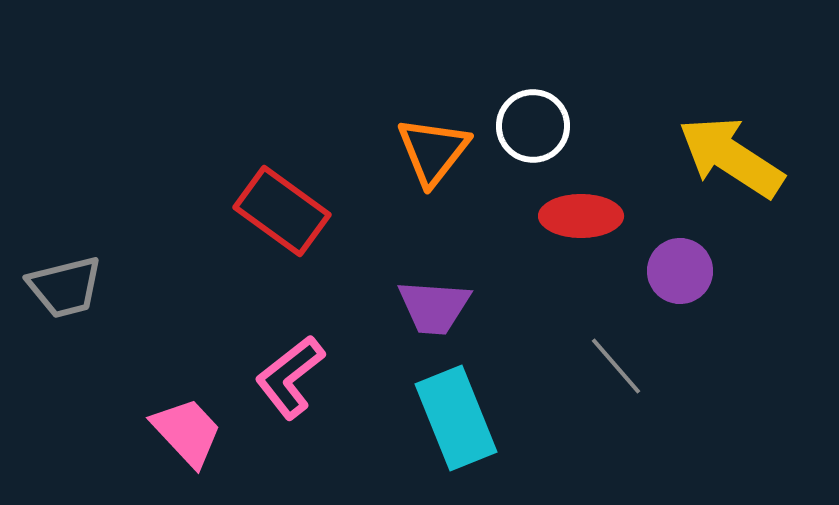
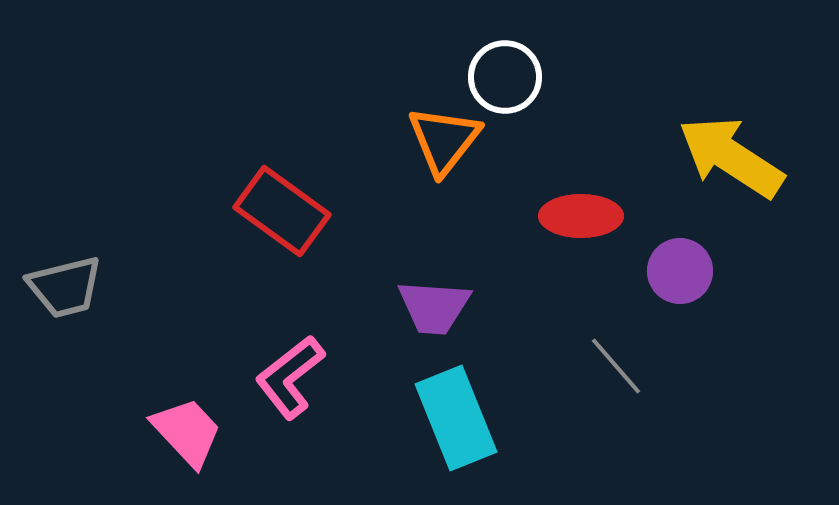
white circle: moved 28 px left, 49 px up
orange triangle: moved 11 px right, 11 px up
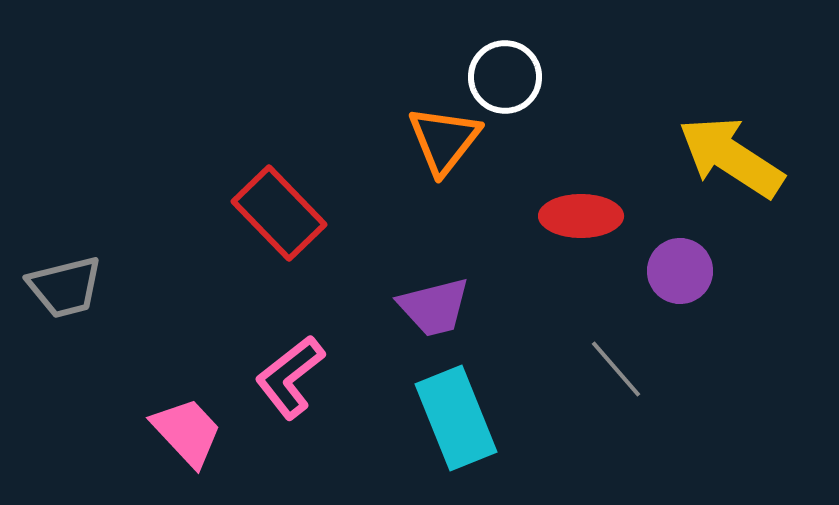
red rectangle: moved 3 px left, 2 px down; rotated 10 degrees clockwise
purple trapezoid: rotated 18 degrees counterclockwise
gray line: moved 3 px down
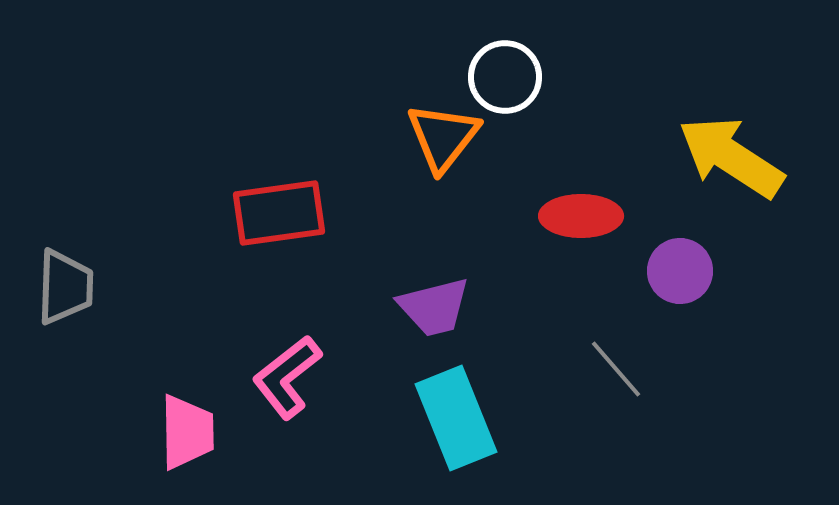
orange triangle: moved 1 px left, 3 px up
red rectangle: rotated 54 degrees counterclockwise
gray trapezoid: rotated 74 degrees counterclockwise
pink L-shape: moved 3 px left
pink trapezoid: rotated 42 degrees clockwise
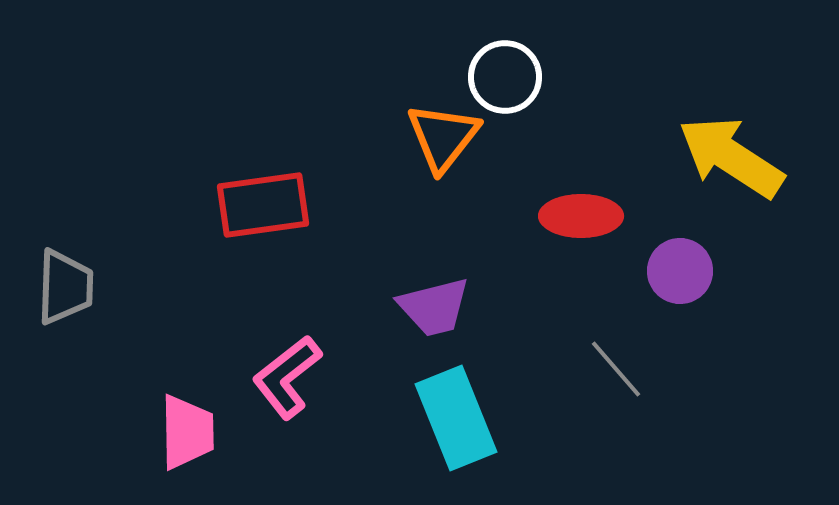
red rectangle: moved 16 px left, 8 px up
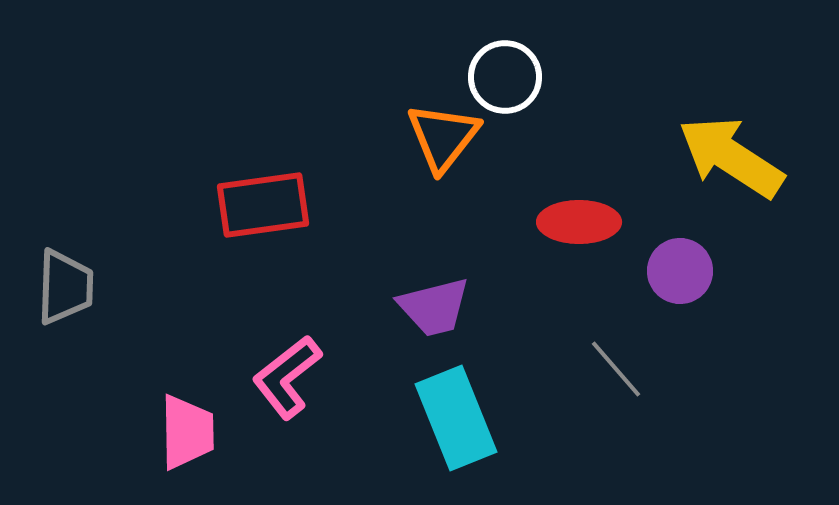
red ellipse: moved 2 px left, 6 px down
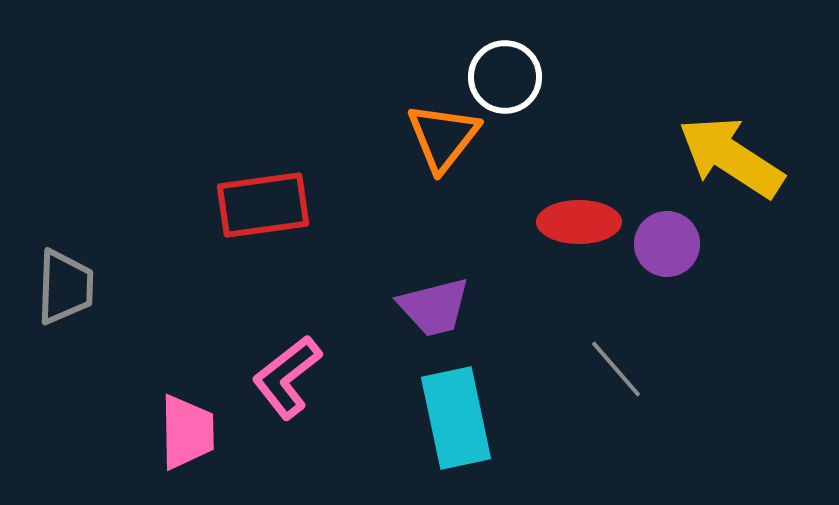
purple circle: moved 13 px left, 27 px up
cyan rectangle: rotated 10 degrees clockwise
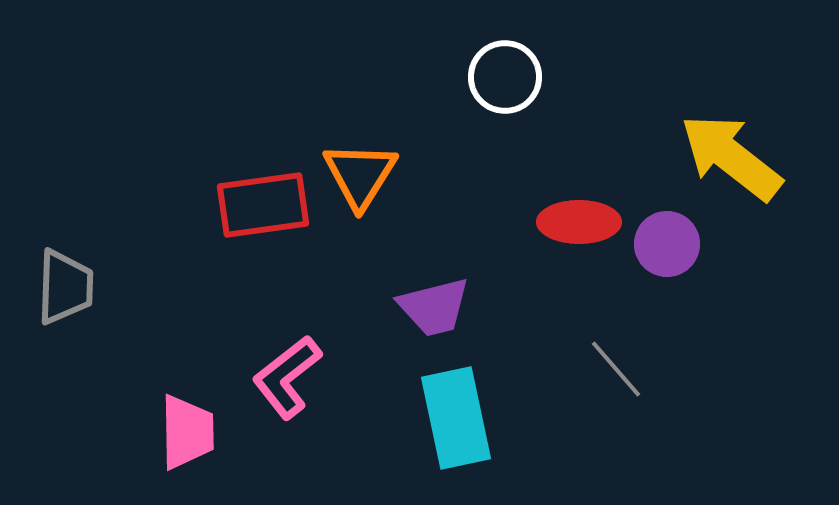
orange triangle: moved 83 px left, 38 px down; rotated 6 degrees counterclockwise
yellow arrow: rotated 5 degrees clockwise
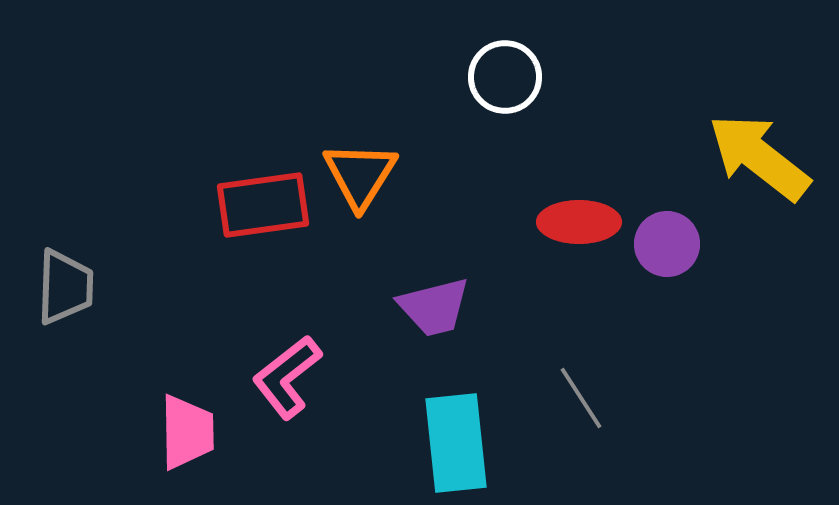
yellow arrow: moved 28 px right
gray line: moved 35 px left, 29 px down; rotated 8 degrees clockwise
cyan rectangle: moved 25 px down; rotated 6 degrees clockwise
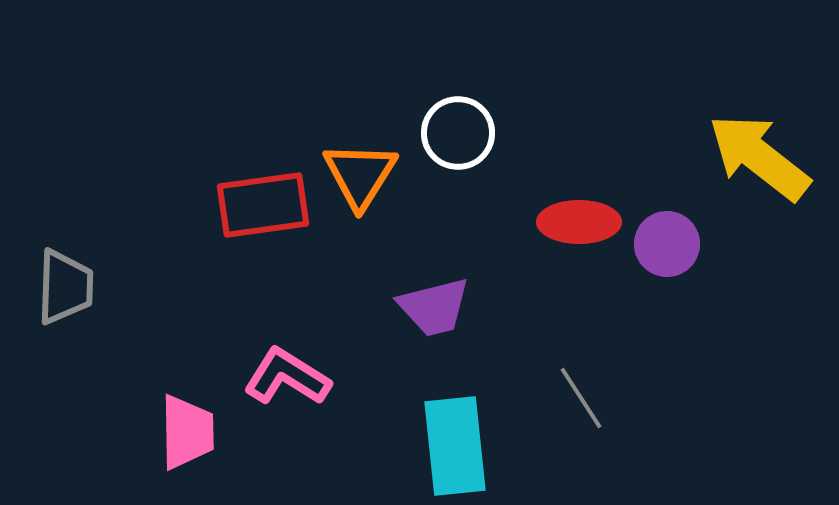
white circle: moved 47 px left, 56 px down
pink L-shape: rotated 70 degrees clockwise
cyan rectangle: moved 1 px left, 3 px down
